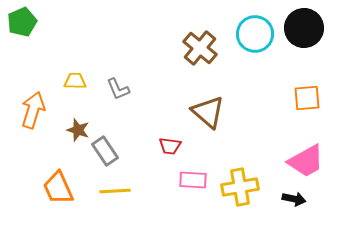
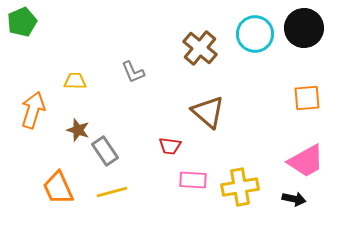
gray L-shape: moved 15 px right, 17 px up
yellow line: moved 3 px left, 1 px down; rotated 12 degrees counterclockwise
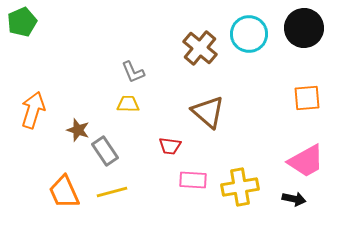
cyan circle: moved 6 px left
yellow trapezoid: moved 53 px right, 23 px down
orange trapezoid: moved 6 px right, 4 px down
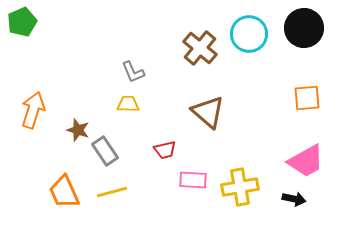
red trapezoid: moved 5 px left, 4 px down; rotated 20 degrees counterclockwise
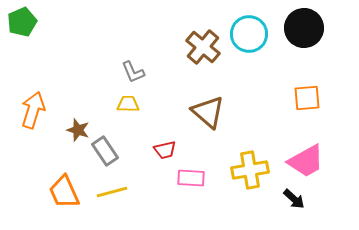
brown cross: moved 3 px right, 1 px up
pink rectangle: moved 2 px left, 2 px up
yellow cross: moved 10 px right, 17 px up
black arrow: rotated 30 degrees clockwise
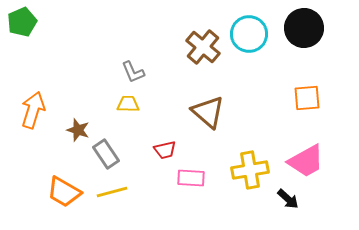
gray rectangle: moved 1 px right, 3 px down
orange trapezoid: rotated 36 degrees counterclockwise
black arrow: moved 6 px left
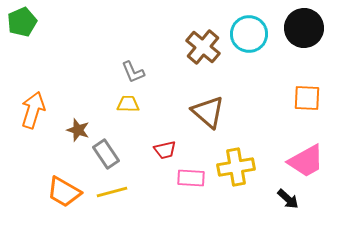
orange square: rotated 8 degrees clockwise
yellow cross: moved 14 px left, 3 px up
